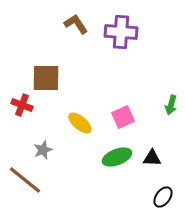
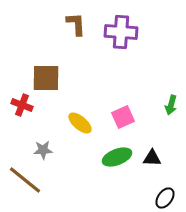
brown L-shape: rotated 30 degrees clockwise
gray star: rotated 18 degrees clockwise
black ellipse: moved 2 px right, 1 px down
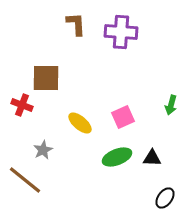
gray star: rotated 24 degrees counterclockwise
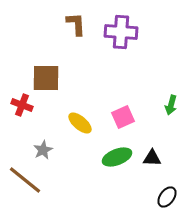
black ellipse: moved 2 px right, 1 px up
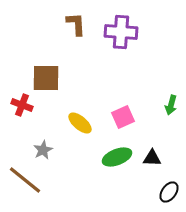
black ellipse: moved 2 px right, 5 px up
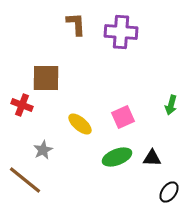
yellow ellipse: moved 1 px down
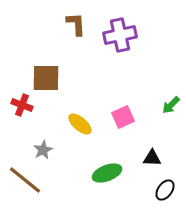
purple cross: moved 1 px left, 3 px down; rotated 16 degrees counterclockwise
green arrow: rotated 30 degrees clockwise
green ellipse: moved 10 px left, 16 px down
black ellipse: moved 4 px left, 2 px up
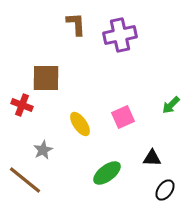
yellow ellipse: rotated 15 degrees clockwise
green ellipse: rotated 16 degrees counterclockwise
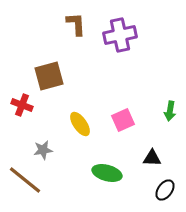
brown square: moved 3 px right, 2 px up; rotated 16 degrees counterclockwise
green arrow: moved 1 px left, 6 px down; rotated 36 degrees counterclockwise
pink square: moved 3 px down
gray star: rotated 18 degrees clockwise
green ellipse: rotated 52 degrees clockwise
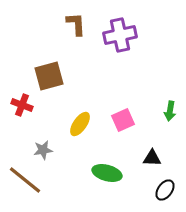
yellow ellipse: rotated 70 degrees clockwise
